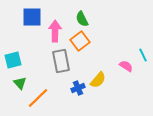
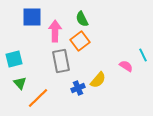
cyan square: moved 1 px right, 1 px up
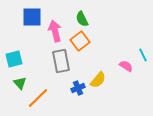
pink arrow: rotated 15 degrees counterclockwise
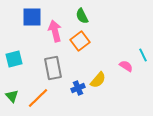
green semicircle: moved 3 px up
gray rectangle: moved 8 px left, 7 px down
green triangle: moved 8 px left, 13 px down
